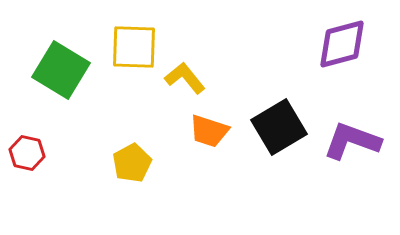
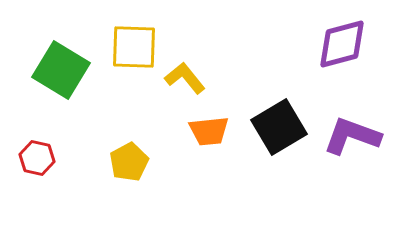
orange trapezoid: rotated 24 degrees counterclockwise
purple L-shape: moved 5 px up
red hexagon: moved 10 px right, 5 px down
yellow pentagon: moved 3 px left, 1 px up
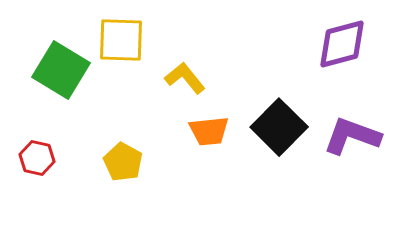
yellow square: moved 13 px left, 7 px up
black square: rotated 14 degrees counterclockwise
yellow pentagon: moved 6 px left; rotated 15 degrees counterclockwise
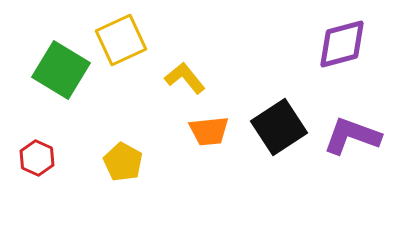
yellow square: rotated 27 degrees counterclockwise
black square: rotated 12 degrees clockwise
red hexagon: rotated 12 degrees clockwise
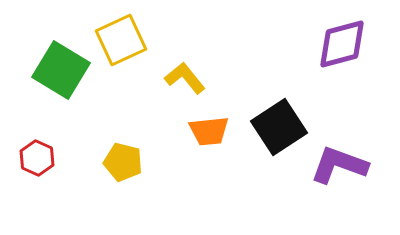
purple L-shape: moved 13 px left, 29 px down
yellow pentagon: rotated 15 degrees counterclockwise
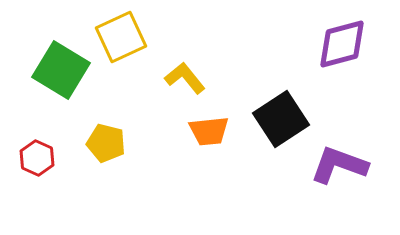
yellow square: moved 3 px up
black square: moved 2 px right, 8 px up
yellow pentagon: moved 17 px left, 19 px up
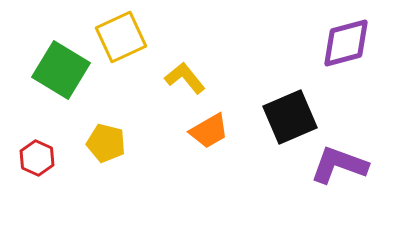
purple diamond: moved 4 px right, 1 px up
black square: moved 9 px right, 2 px up; rotated 10 degrees clockwise
orange trapezoid: rotated 24 degrees counterclockwise
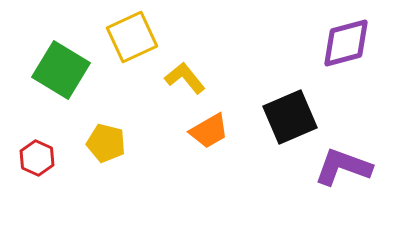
yellow square: moved 11 px right
purple L-shape: moved 4 px right, 2 px down
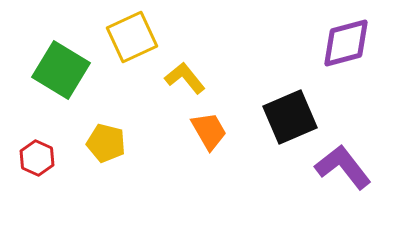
orange trapezoid: rotated 90 degrees counterclockwise
purple L-shape: rotated 32 degrees clockwise
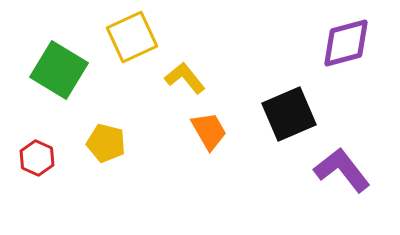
green square: moved 2 px left
black square: moved 1 px left, 3 px up
purple L-shape: moved 1 px left, 3 px down
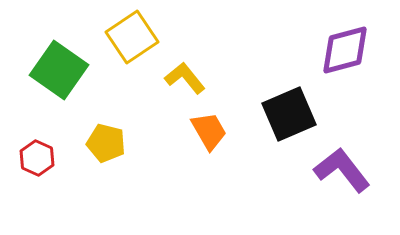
yellow square: rotated 9 degrees counterclockwise
purple diamond: moved 1 px left, 7 px down
green square: rotated 4 degrees clockwise
